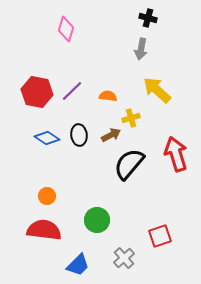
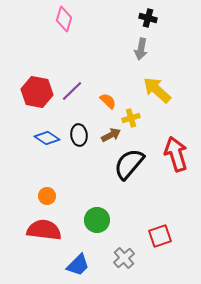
pink diamond: moved 2 px left, 10 px up
orange semicircle: moved 5 px down; rotated 36 degrees clockwise
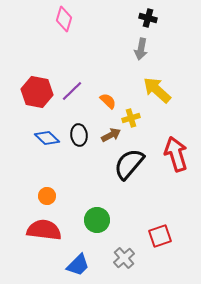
blue diamond: rotated 10 degrees clockwise
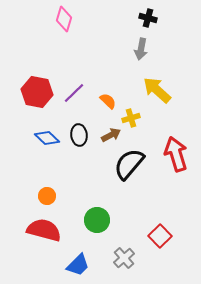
purple line: moved 2 px right, 2 px down
red semicircle: rotated 8 degrees clockwise
red square: rotated 25 degrees counterclockwise
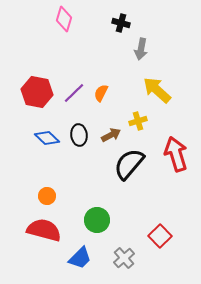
black cross: moved 27 px left, 5 px down
orange semicircle: moved 7 px left, 8 px up; rotated 108 degrees counterclockwise
yellow cross: moved 7 px right, 3 px down
blue trapezoid: moved 2 px right, 7 px up
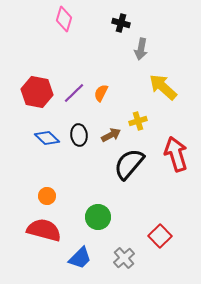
yellow arrow: moved 6 px right, 3 px up
green circle: moved 1 px right, 3 px up
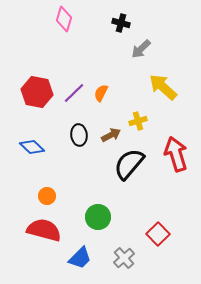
gray arrow: rotated 35 degrees clockwise
blue diamond: moved 15 px left, 9 px down
red square: moved 2 px left, 2 px up
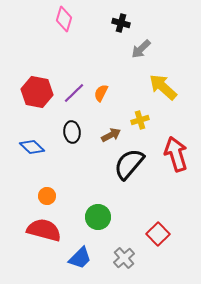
yellow cross: moved 2 px right, 1 px up
black ellipse: moved 7 px left, 3 px up
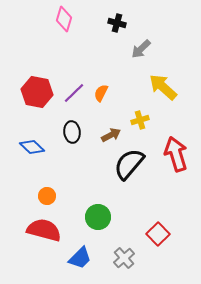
black cross: moved 4 px left
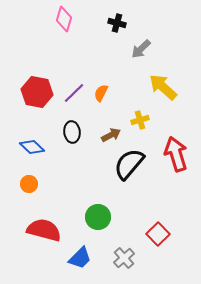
orange circle: moved 18 px left, 12 px up
